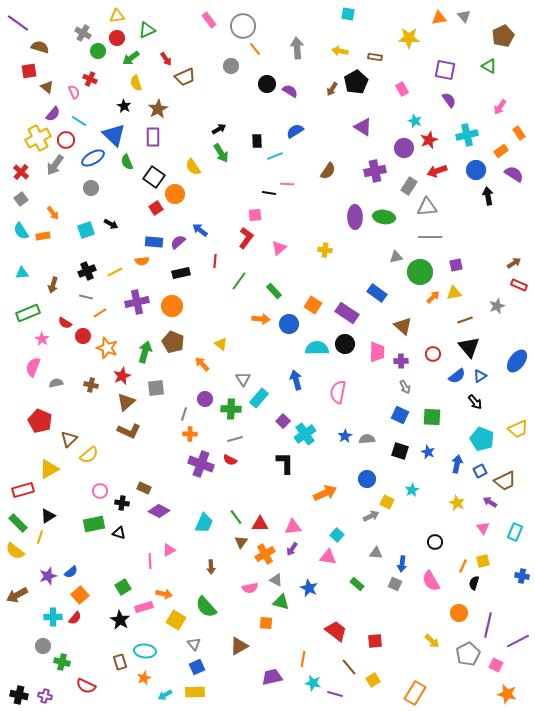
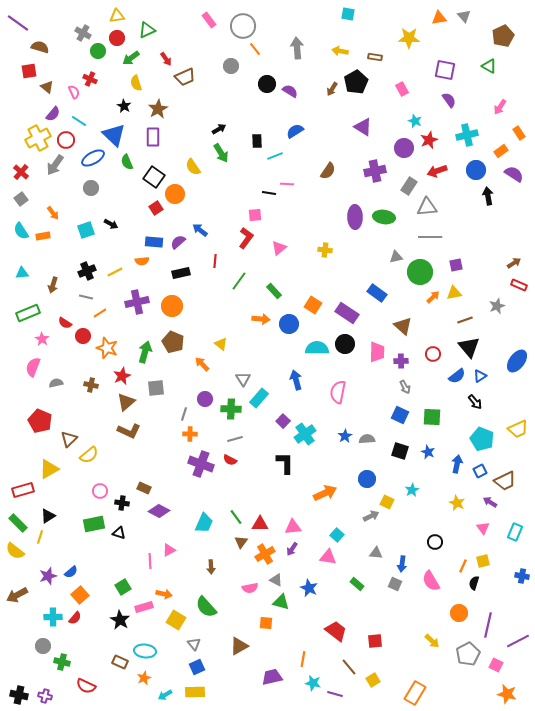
brown rectangle at (120, 662): rotated 49 degrees counterclockwise
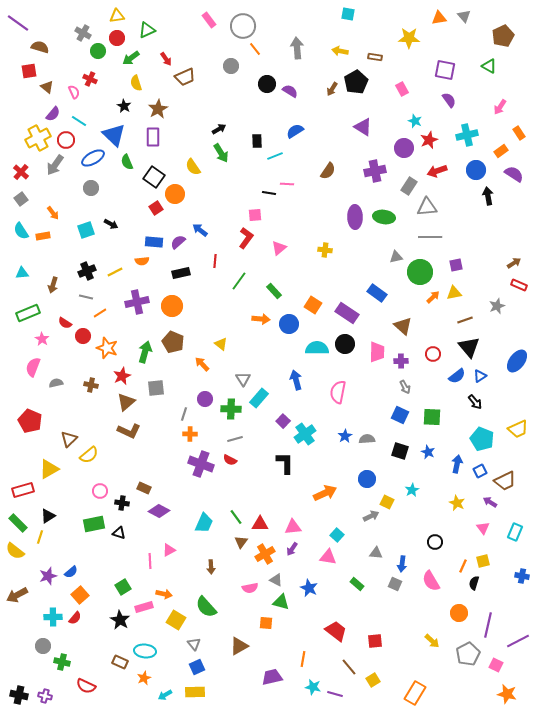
red pentagon at (40, 421): moved 10 px left
cyan star at (313, 683): moved 4 px down
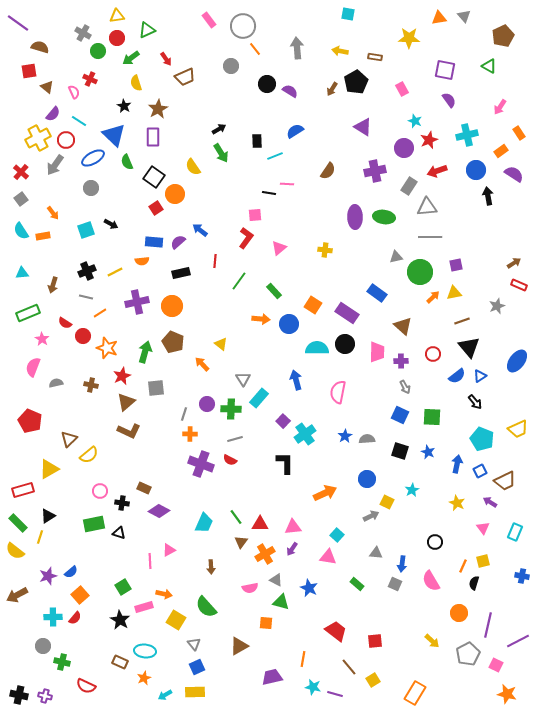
brown line at (465, 320): moved 3 px left, 1 px down
purple circle at (205, 399): moved 2 px right, 5 px down
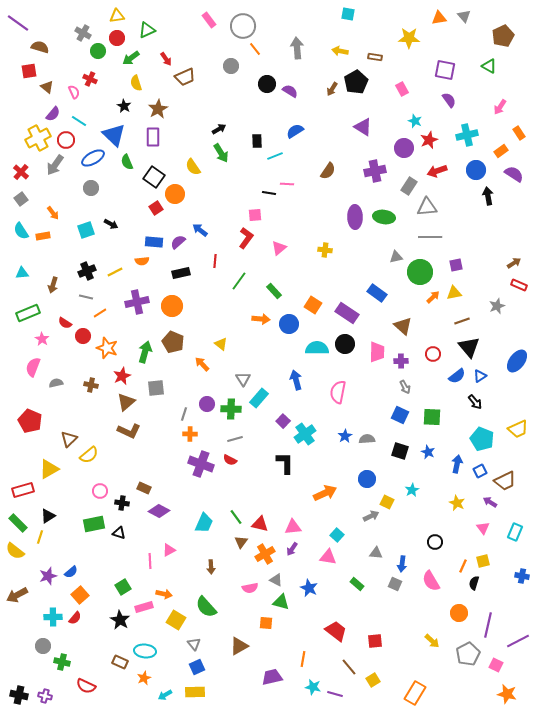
red triangle at (260, 524): rotated 12 degrees clockwise
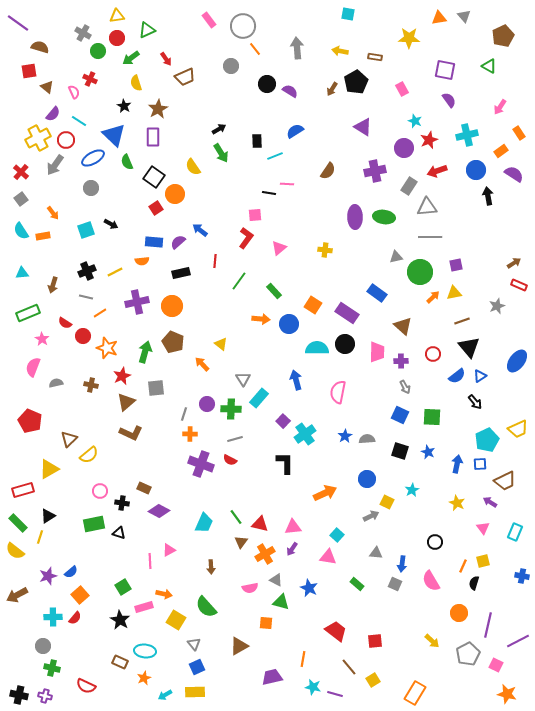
brown L-shape at (129, 431): moved 2 px right, 2 px down
cyan pentagon at (482, 439): moved 5 px right, 1 px down; rotated 25 degrees clockwise
blue square at (480, 471): moved 7 px up; rotated 24 degrees clockwise
green cross at (62, 662): moved 10 px left, 6 px down
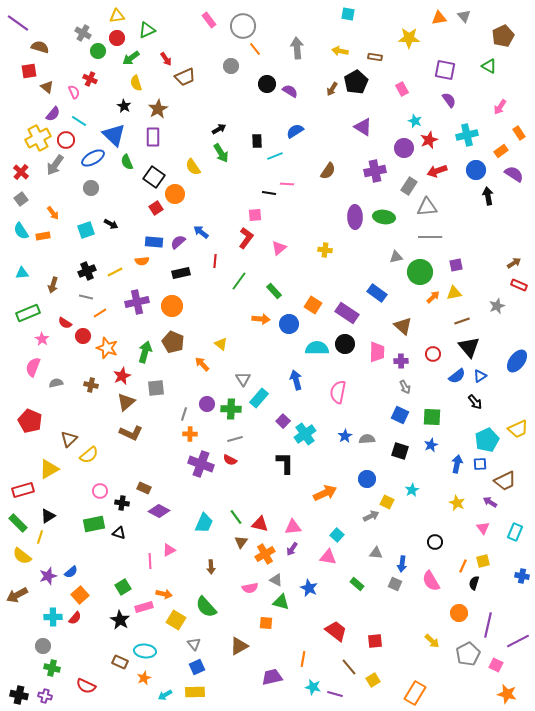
blue arrow at (200, 230): moved 1 px right, 2 px down
blue star at (428, 452): moved 3 px right, 7 px up; rotated 24 degrees clockwise
yellow semicircle at (15, 551): moved 7 px right, 5 px down
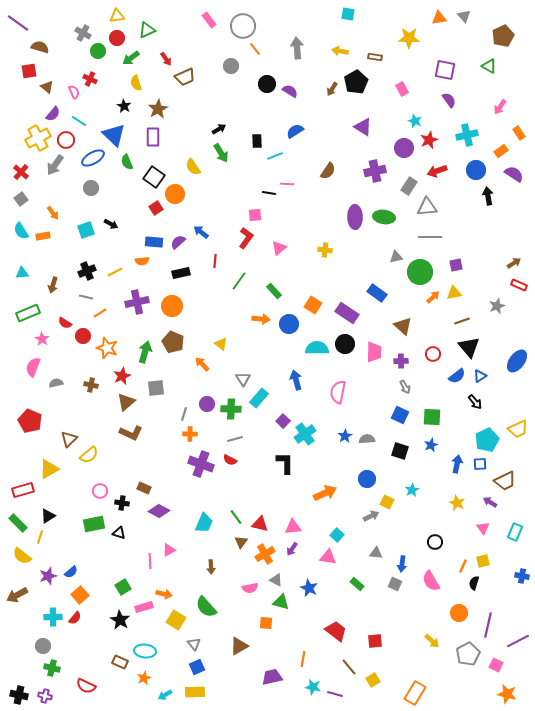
pink trapezoid at (377, 352): moved 3 px left
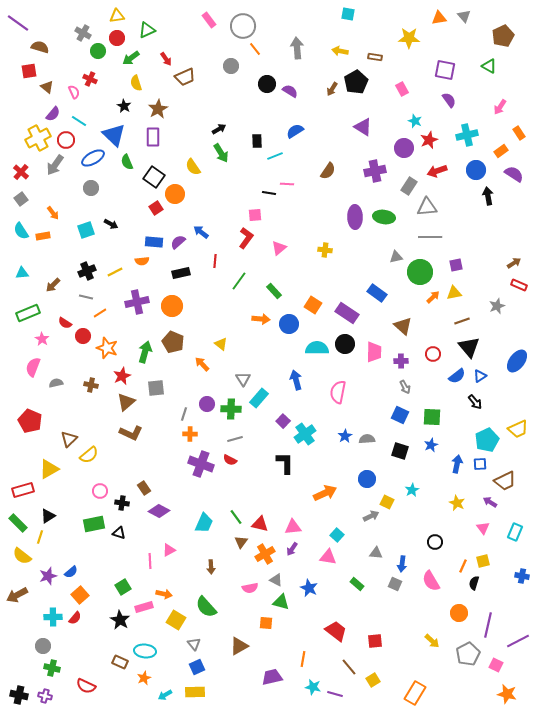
brown arrow at (53, 285): rotated 28 degrees clockwise
brown rectangle at (144, 488): rotated 32 degrees clockwise
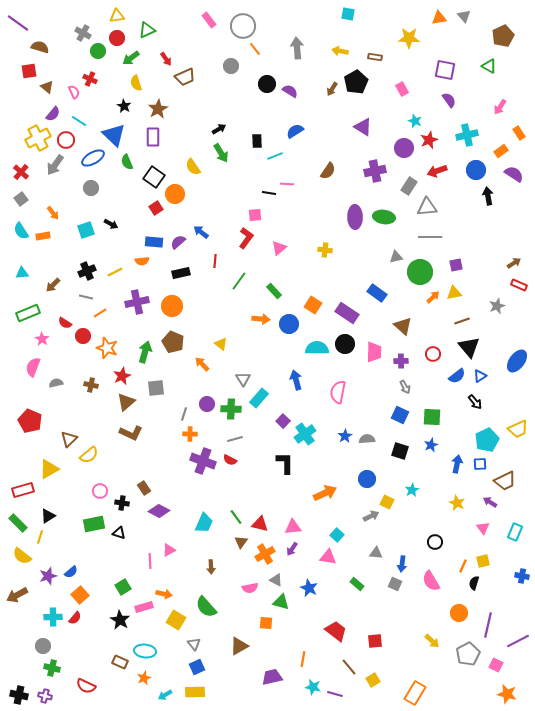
purple cross at (201, 464): moved 2 px right, 3 px up
